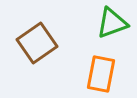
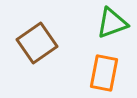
orange rectangle: moved 3 px right, 1 px up
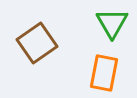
green triangle: rotated 40 degrees counterclockwise
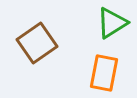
green triangle: rotated 28 degrees clockwise
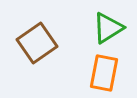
green triangle: moved 4 px left, 5 px down
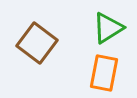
brown square: rotated 18 degrees counterclockwise
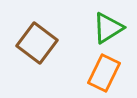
orange rectangle: rotated 15 degrees clockwise
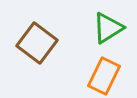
orange rectangle: moved 3 px down
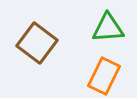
green triangle: rotated 28 degrees clockwise
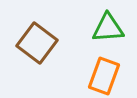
orange rectangle: rotated 6 degrees counterclockwise
